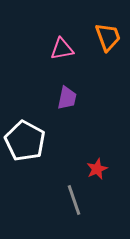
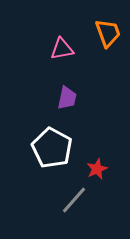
orange trapezoid: moved 4 px up
white pentagon: moved 27 px right, 7 px down
gray line: rotated 60 degrees clockwise
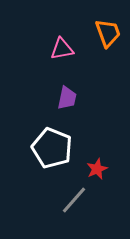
white pentagon: rotated 6 degrees counterclockwise
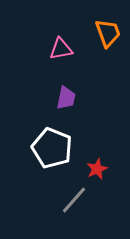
pink triangle: moved 1 px left
purple trapezoid: moved 1 px left
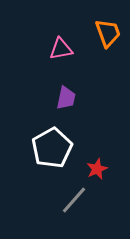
white pentagon: rotated 21 degrees clockwise
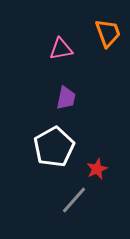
white pentagon: moved 2 px right, 1 px up
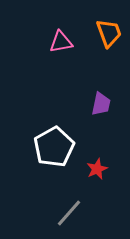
orange trapezoid: moved 1 px right
pink triangle: moved 7 px up
purple trapezoid: moved 35 px right, 6 px down
gray line: moved 5 px left, 13 px down
